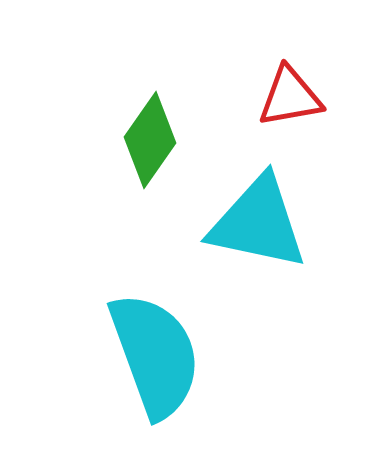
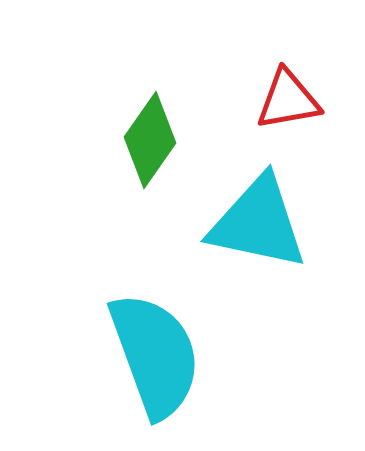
red triangle: moved 2 px left, 3 px down
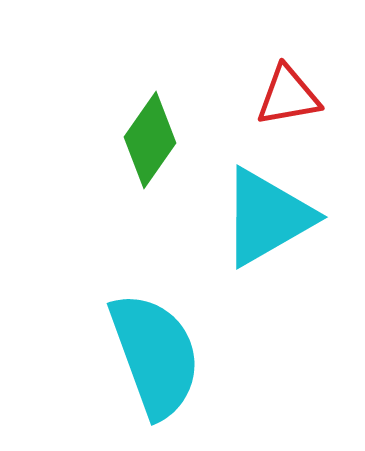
red triangle: moved 4 px up
cyan triangle: moved 9 px right, 6 px up; rotated 42 degrees counterclockwise
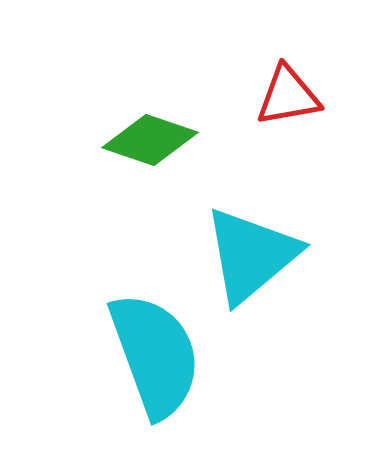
green diamond: rotated 74 degrees clockwise
cyan triangle: moved 16 px left, 38 px down; rotated 10 degrees counterclockwise
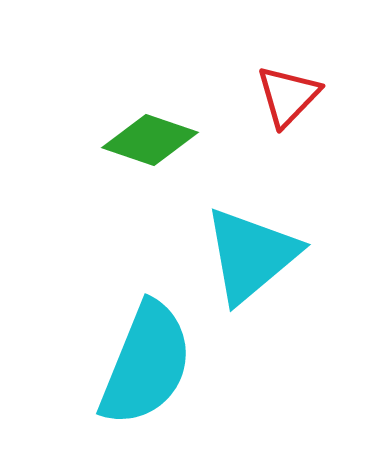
red triangle: rotated 36 degrees counterclockwise
cyan semicircle: moved 9 px left, 9 px down; rotated 42 degrees clockwise
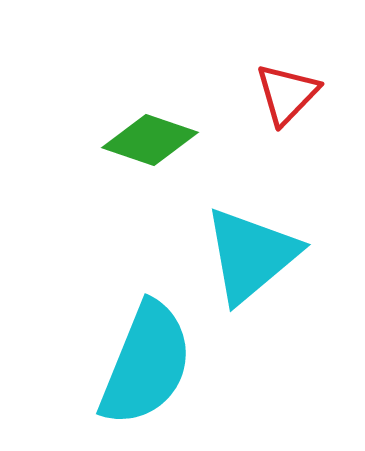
red triangle: moved 1 px left, 2 px up
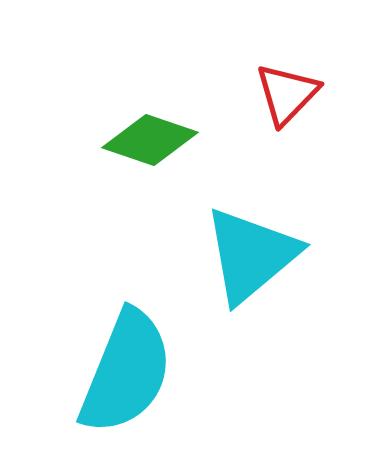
cyan semicircle: moved 20 px left, 8 px down
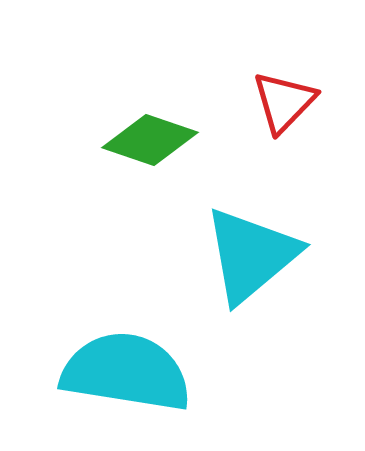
red triangle: moved 3 px left, 8 px down
cyan semicircle: rotated 103 degrees counterclockwise
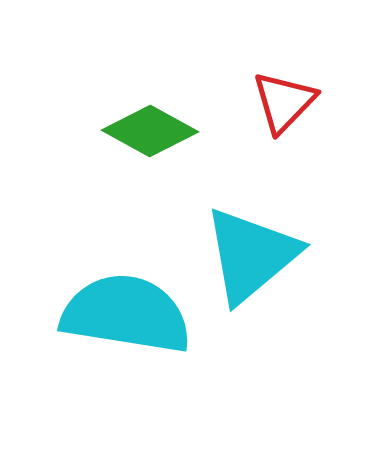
green diamond: moved 9 px up; rotated 10 degrees clockwise
cyan semicircle: moved 58 px up
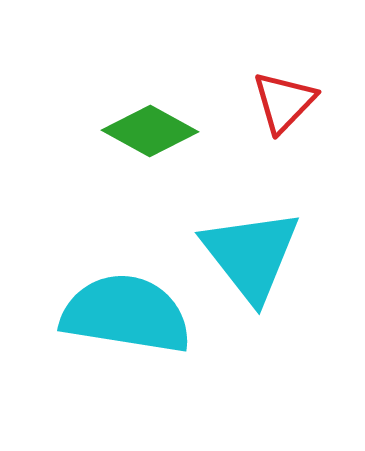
cyan triangle: rotated 28 degrees counterclockwise
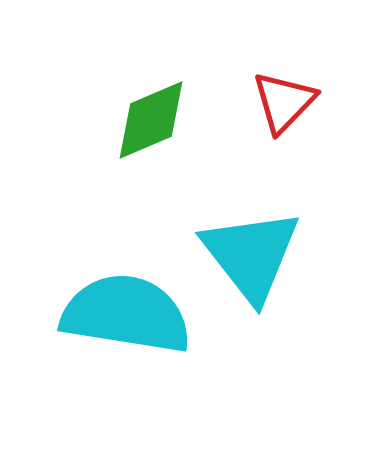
green diamond: moved 1 px right, 11 px up; rotated 52 degrees counterclockwise
